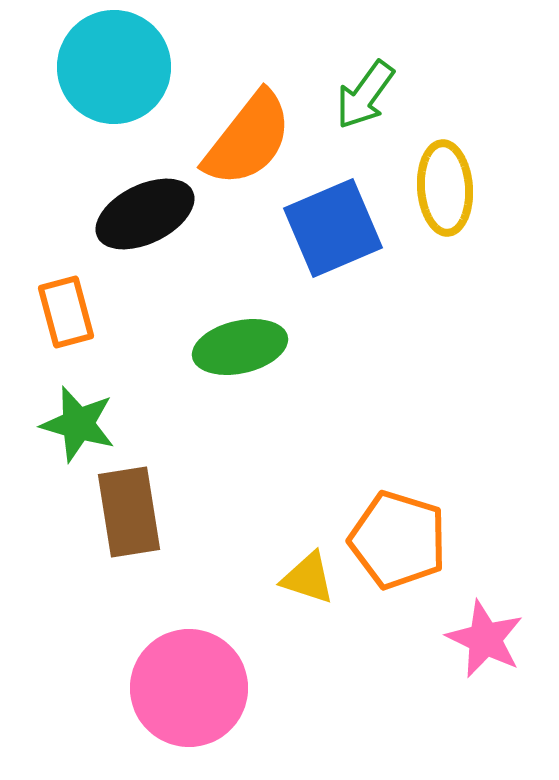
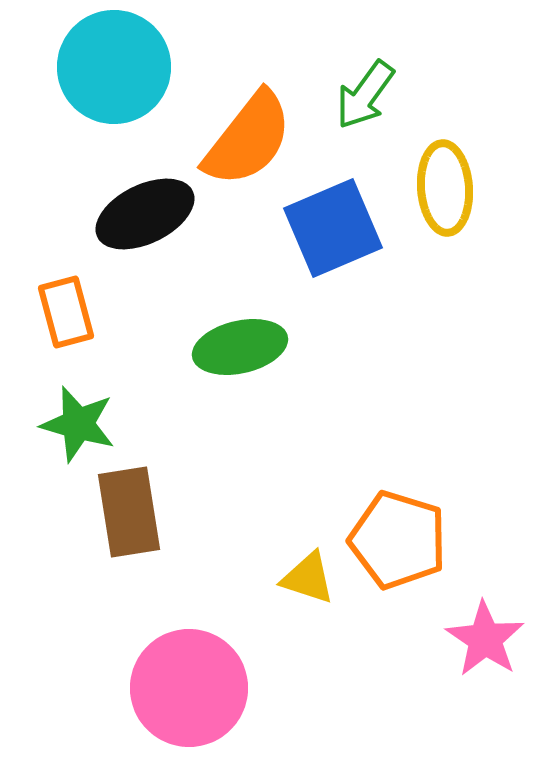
pink star: rotated 8 degrees clockwise
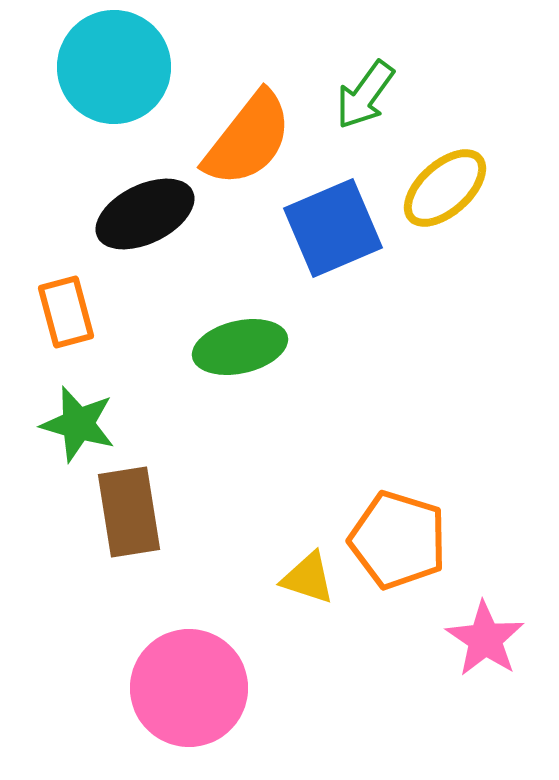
yellow ellipse: rotated 52 degrees clockwise
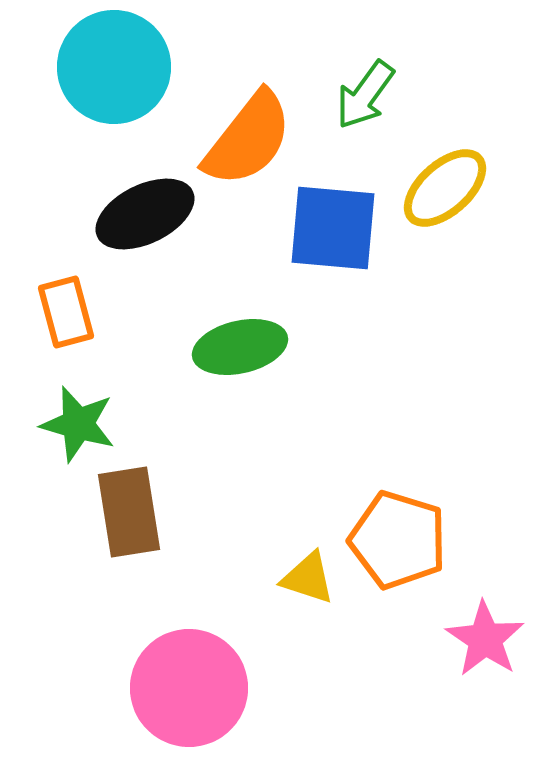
blue square: rotated 28 degrees clockwise
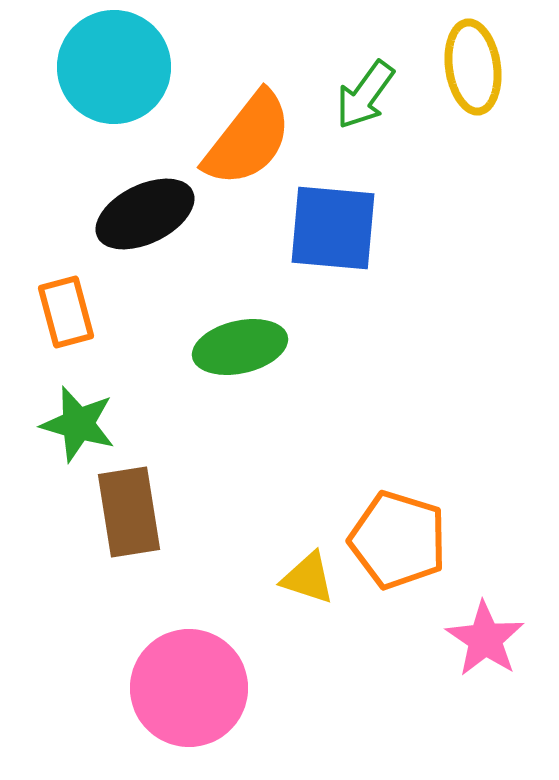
yellow ellipse: moved 28 px right, 121 px up; rotated 56 degrees counterclockwise
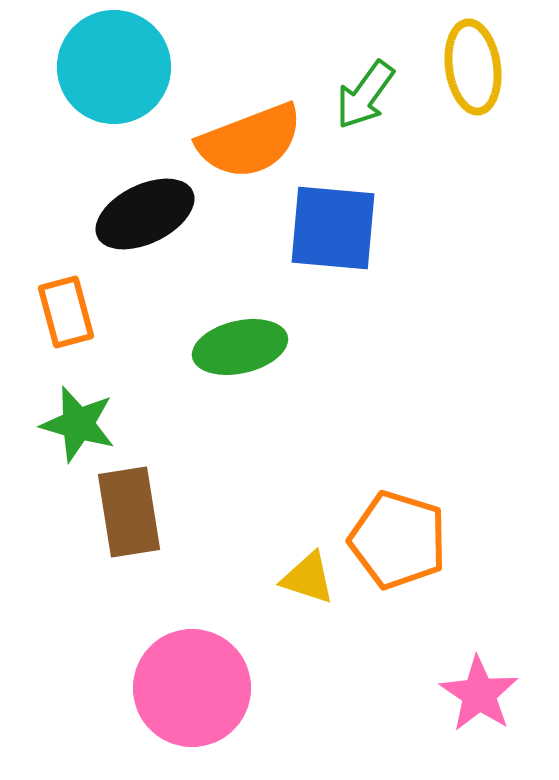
orange semicircle: moved 2 px right, 2 px down; rotated 31 degrees clockwise
pink star: moved 6 px left, 55 px down
pink circle: moved 3 px right
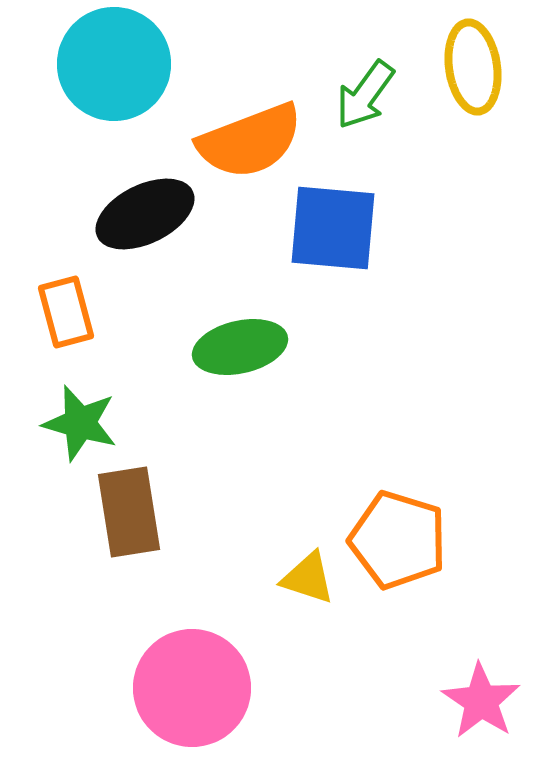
cyan circle: moved 3 px up
green star: moved 2 px right, 1 px up
pink star: moved 2 px right, 7 px down
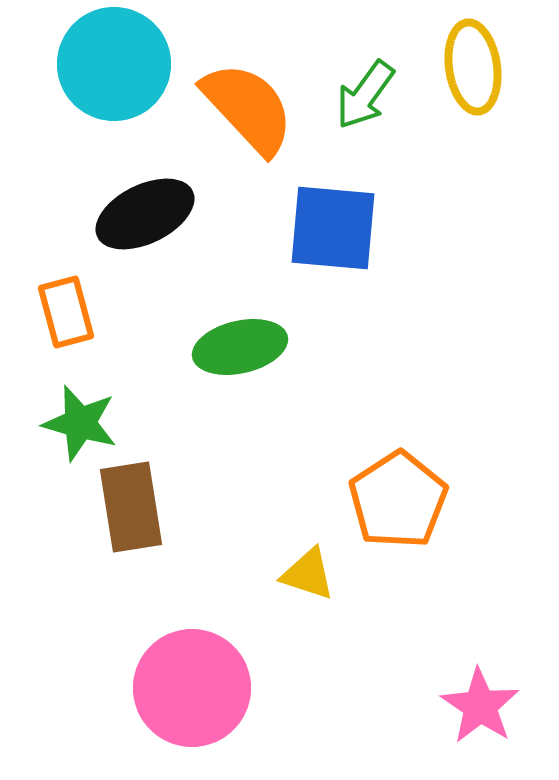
orange semicircle: moved 2 px left, 33 px up; rotated 112 degrees counterclockwise
brown rectangle: moved 2 px right, 5 px up
orange pentagon: moved 40 px up; rotated 22 degrees clockwise
yellow triangle: moved 4 px up
pink star: moved 1 px left, 5 px down
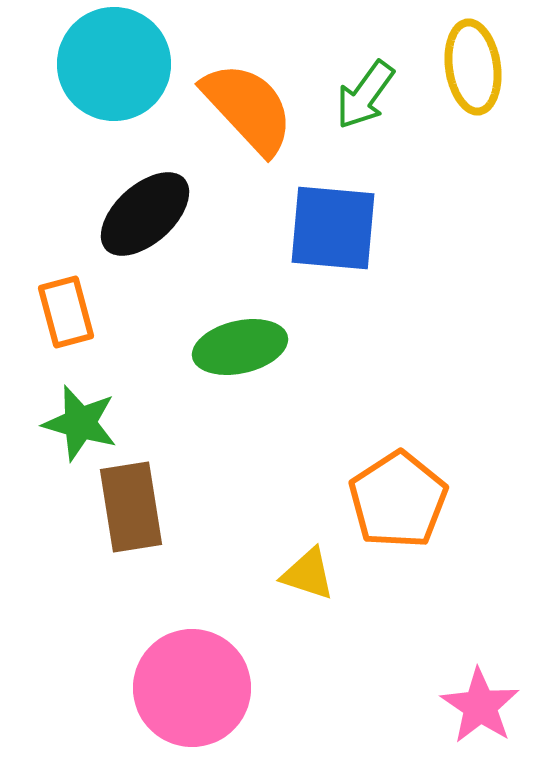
black ellipse: rotated 16 degrees counterclockwise
